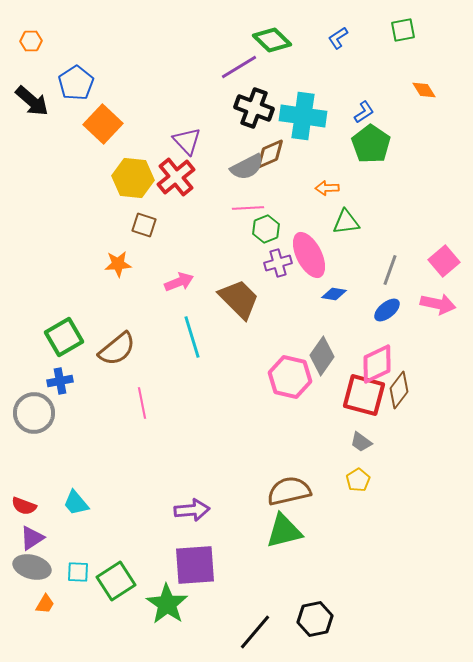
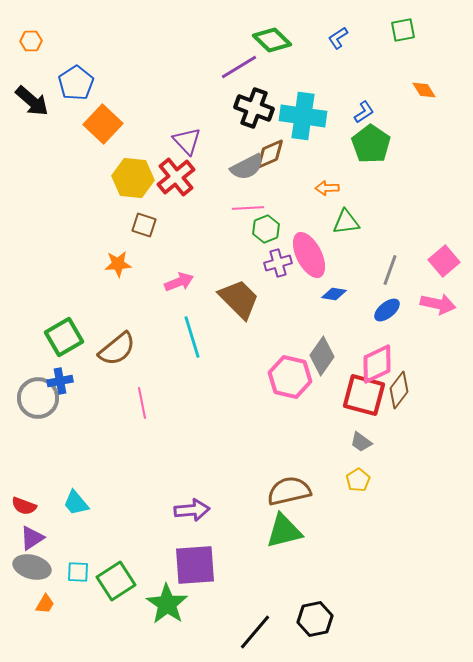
gray circle at (34, 413): moved 4 px right, 15 px up
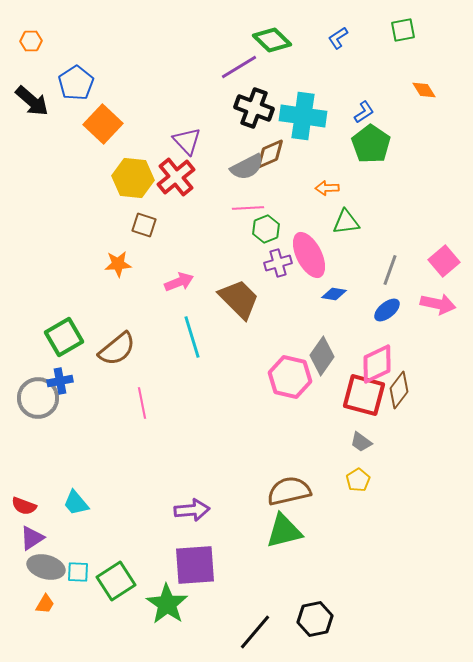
gray ellipse at (32, 567): moved 14 px right
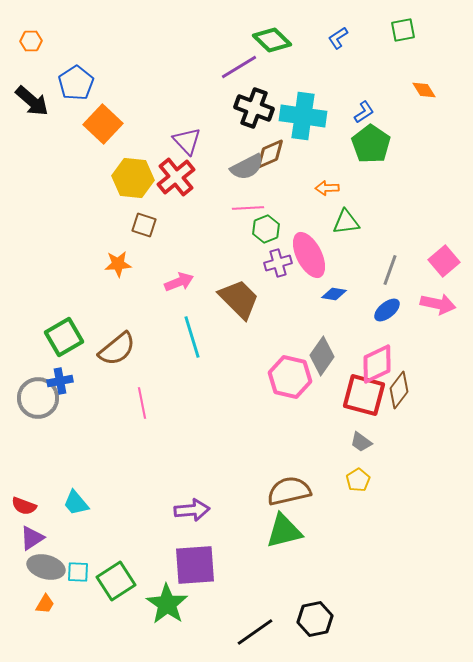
black line at (255, 632): rotated 15 degrees clockwise
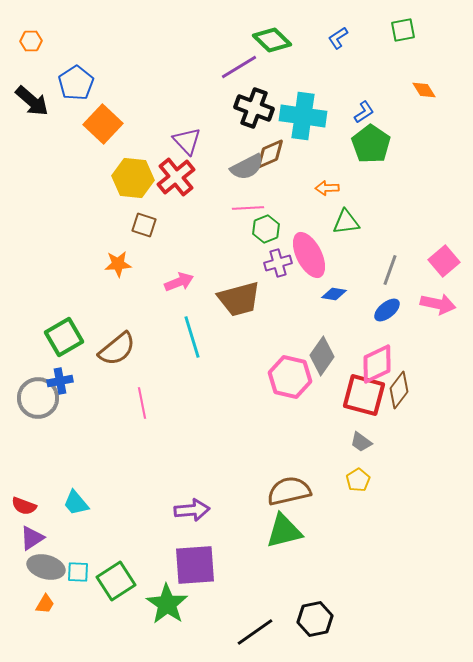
brown trapezoid at (239, 299): rotated 120 degrees clockwise
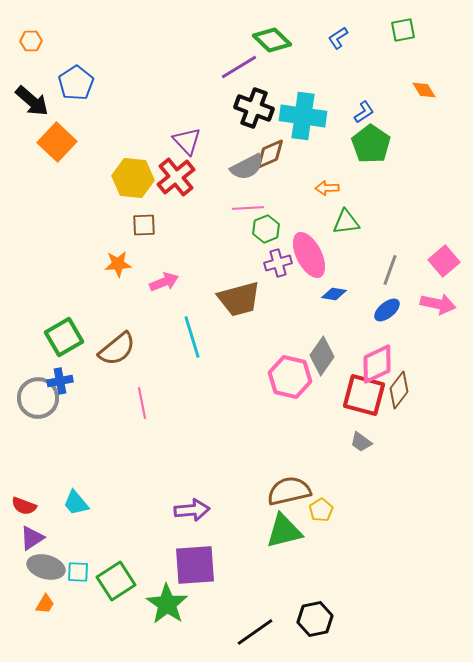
orange square at (103, 124): moved 46 px left, 18 px down
brown square at (144, 225): rotated 20 degrees counterclockwise
pink arrow at (179, 282): moved 15 px left
yellow pentagon at (358, 480): moved 37 px left, 30 px down
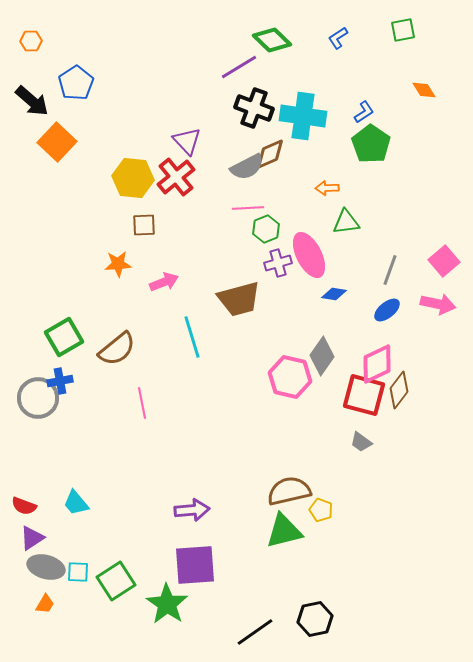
yellow pentagon at (321, 510): rotated 20 degrees counterclockwise
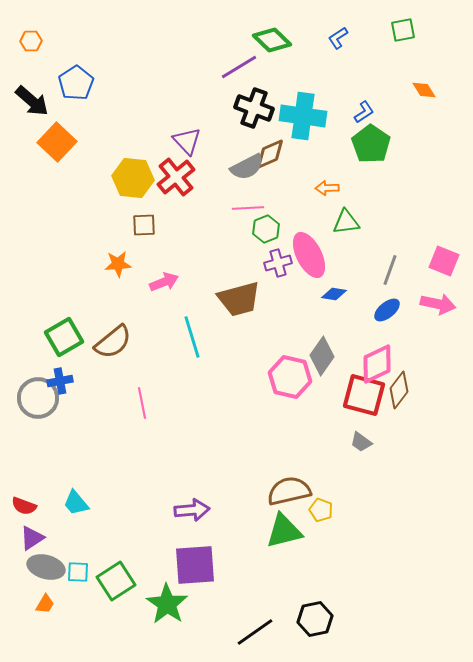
pink square at (444, 261): rotated 28 degrees counterclockwise
brown semicircle at (117, 349): moved 4 px left, 7 px up
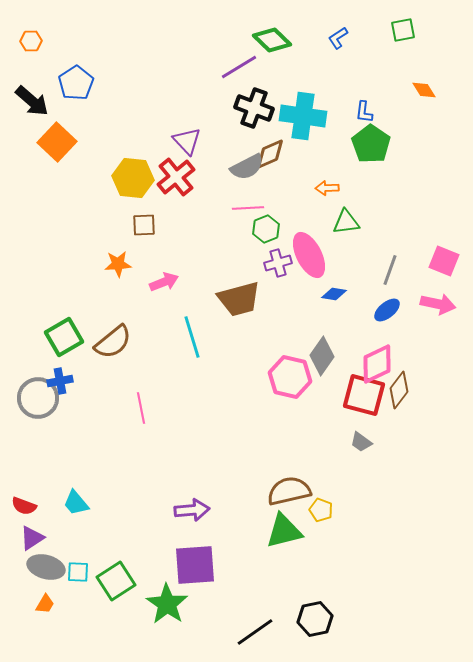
blue L-shape at (364, 112): rotated 130 degrees clockwise
pink line at (142, 403): moved 1 px left, 5 px down
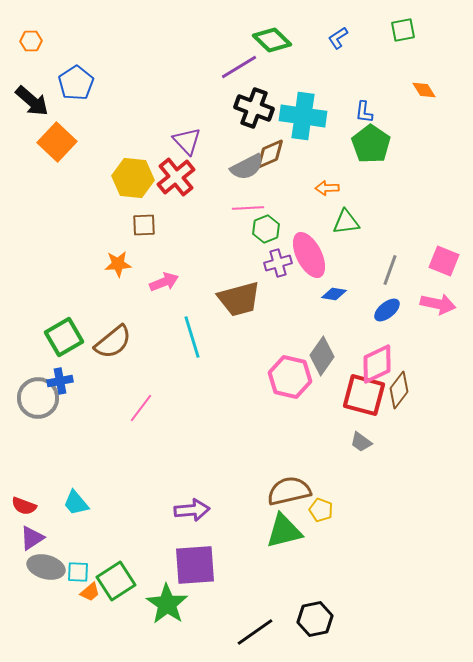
pink line at (141, 408): rotated 48 degrees clockwise
orange trapezoid at (45, 604): moved 45 px right, 12 px up; rotated 20 degrees clockwise
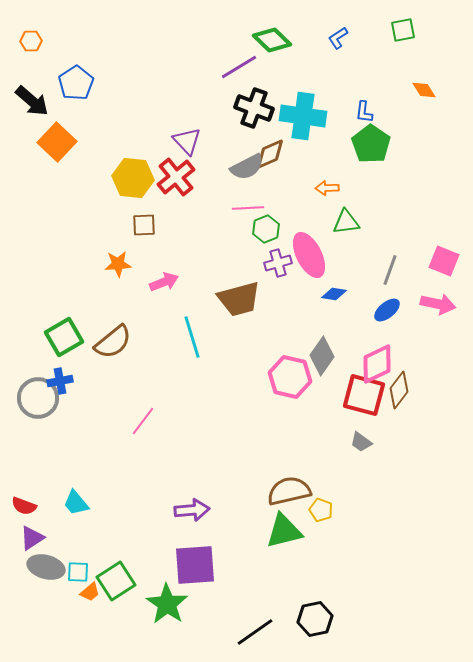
pink line at (141, 408): moved 2 px right, 13 px down
